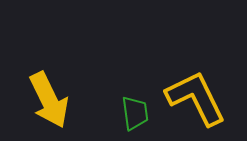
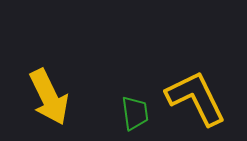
yellow arrow: moved 3 px up
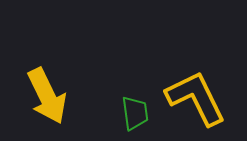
yellow arrow: moved 2 px left, 1 px up
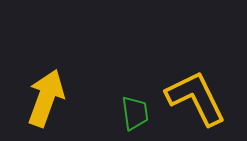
yellow arrow: moved 1 px left, 2 px down; rotated 134 degrees counterclockwise
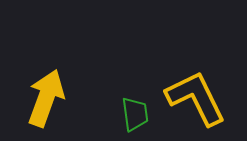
green trapezoid: moved 1 px down
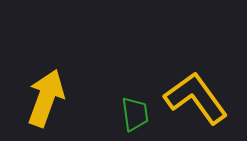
yellow L-shape: rotated 10 degrees counterclockwise
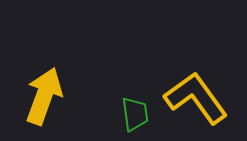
yellow arrow: moved 2 px left, 2 px up
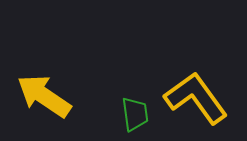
yellow arrow: rotated 76 degrees counterclockwise
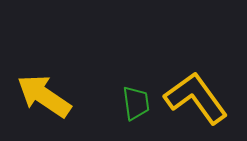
green trapezoid: moved 1 px right, 11 px up
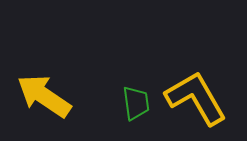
yellow L-shape: rotated 6 degrees clockwise
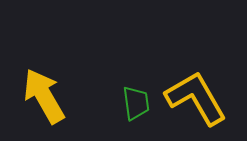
yellow arrow: rotated 26 degrees clockwise
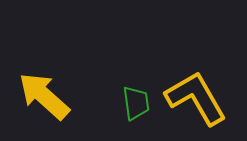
yellow arrow: rotated 18 degrees counterclockwise
